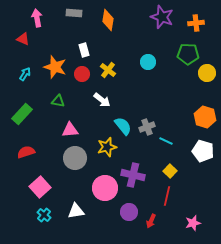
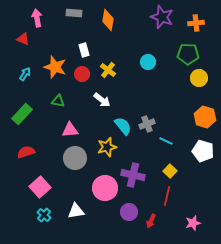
yellow circle: moved 8 px left, 5 px down
gray cross: moved 3 px up
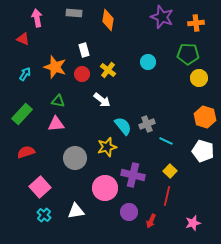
pink triangle: moved 14 px left, 6 px up
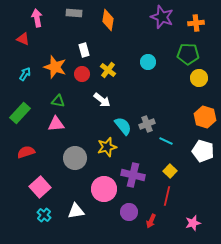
green rectangle: moved 2 px left, 1 px up
pink circle: moved 1 px left, 1 px down
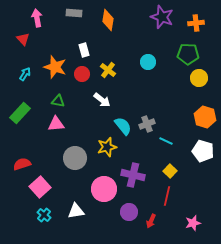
red triangle: rotated 24 degrees clockwise
red semicircle: moved 4 px left, 12 px down
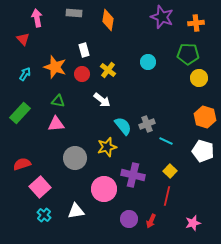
purple circle: moved 7 px down
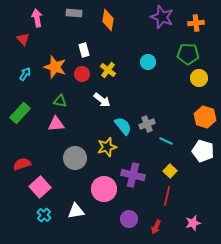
green triangle: moved 2 px right
red arrow: moved 5 px right, 6 px down
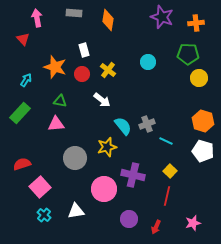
cyan arrow: moved 1 px right, 6 px down
orange hexagon: moved 2 px left, 4 px down
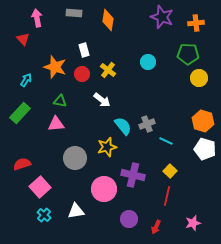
white pentagon: moved 2 px right, 2 px up
